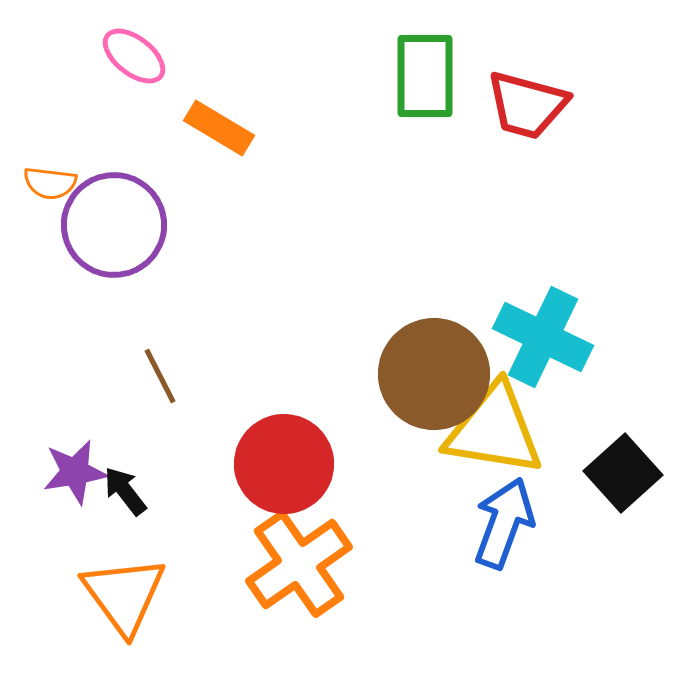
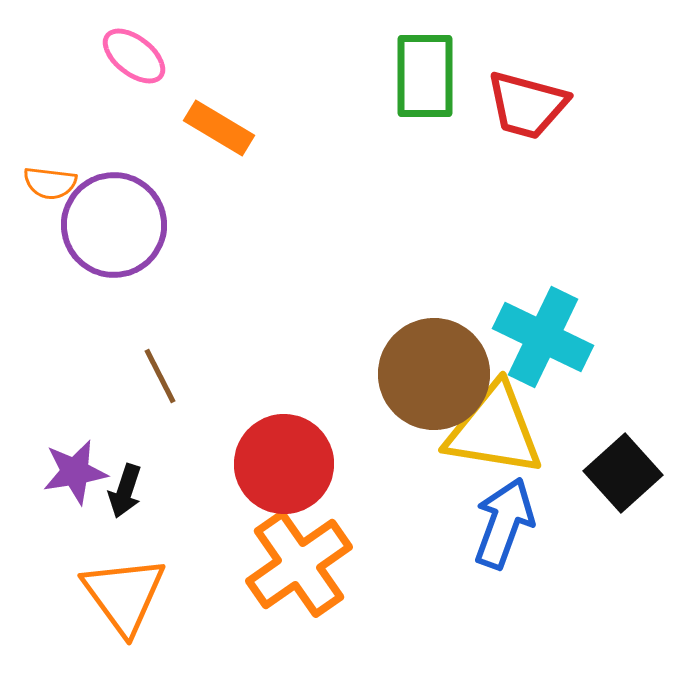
black arrow: rotated 124 degrees counterclockwise
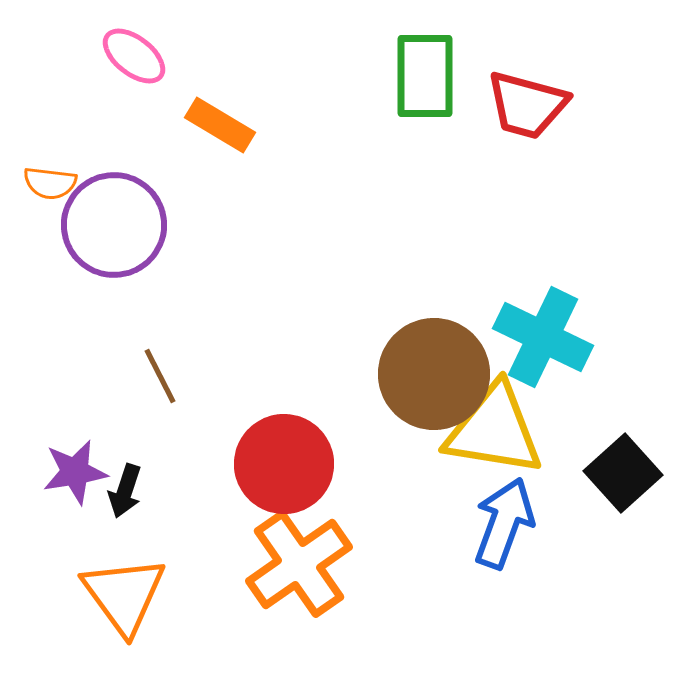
orange rectangle: moved 1 px right, 3 px up
